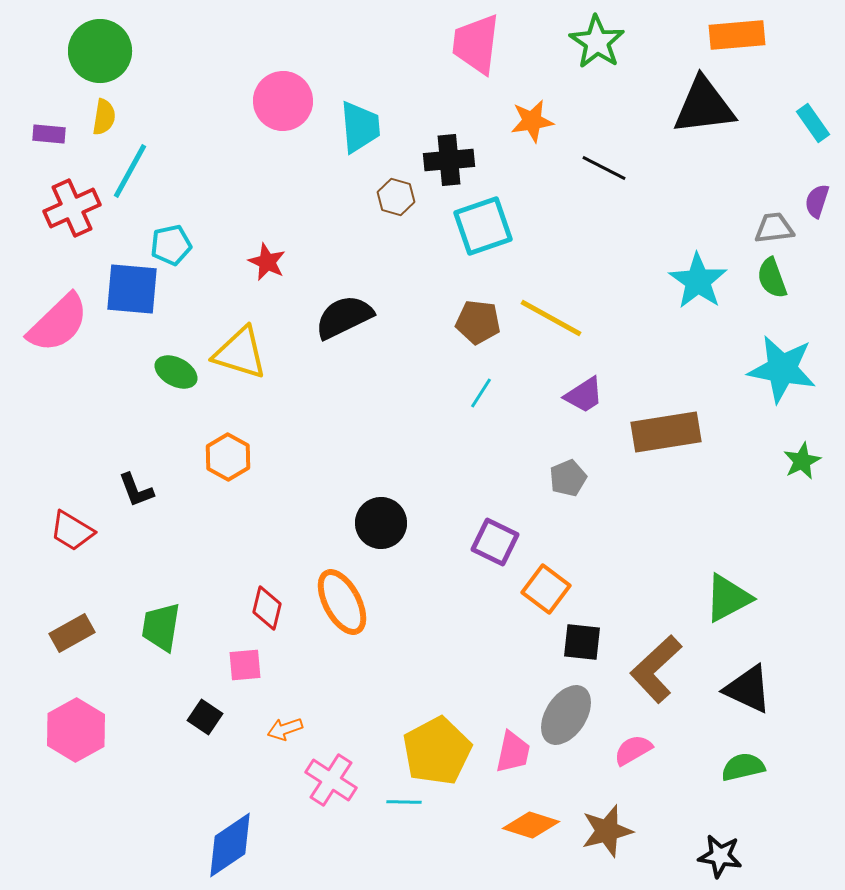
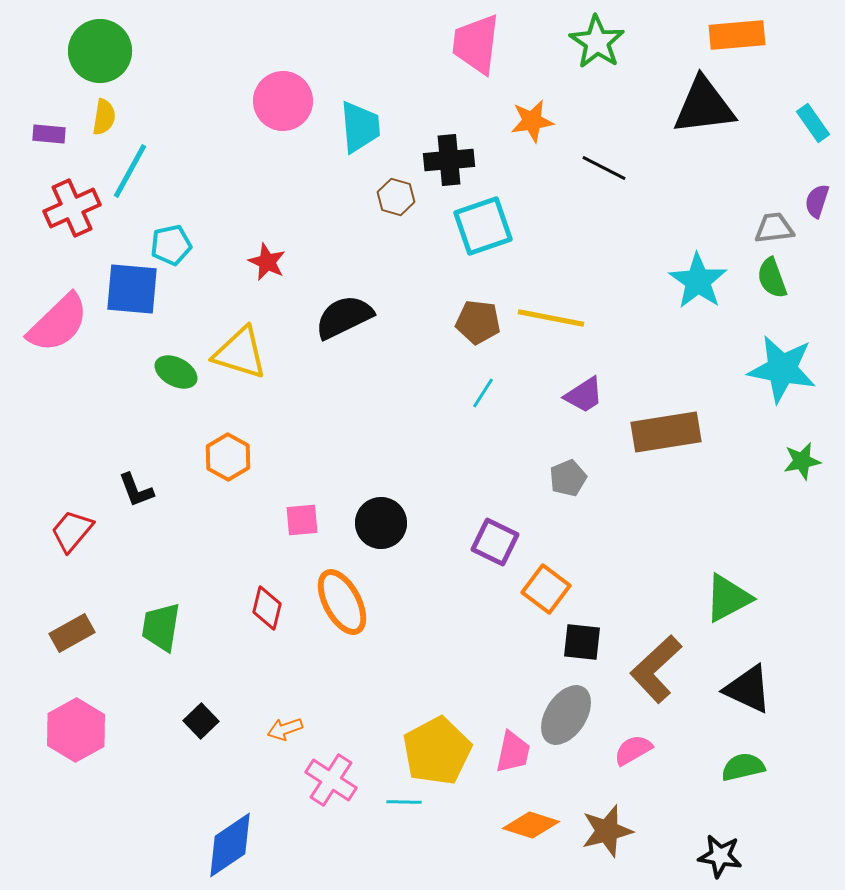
yellow line at (551, 318): rotated 18 degrees counterclockwise
cyan line at (481, 393): moved 2 px right
green star at (802, 461): rotated 15 degrees clockwise
red trapezoid at (72, 531): rotated 99 degrees clockwise
pink square at (245, 665): moved 57 px right, 145 px up
black square at (205, 717): moved 4 px left, 4 px down; rotated 12 degrees clockwise
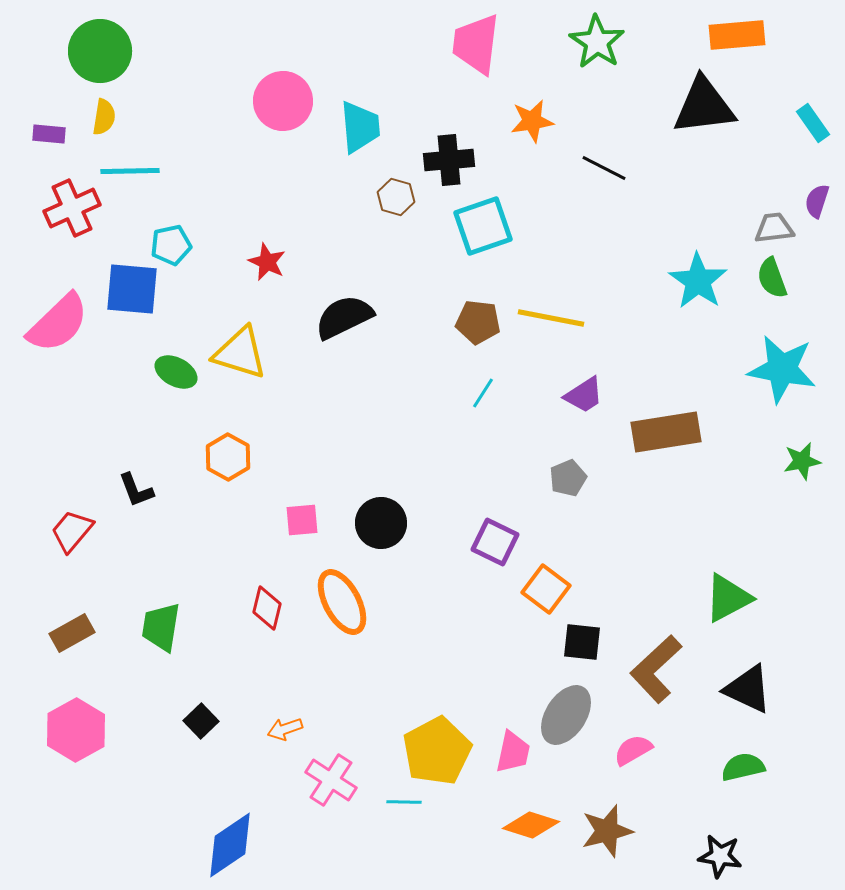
cyan line at (130, 171): rotated 60 degrees clockwise
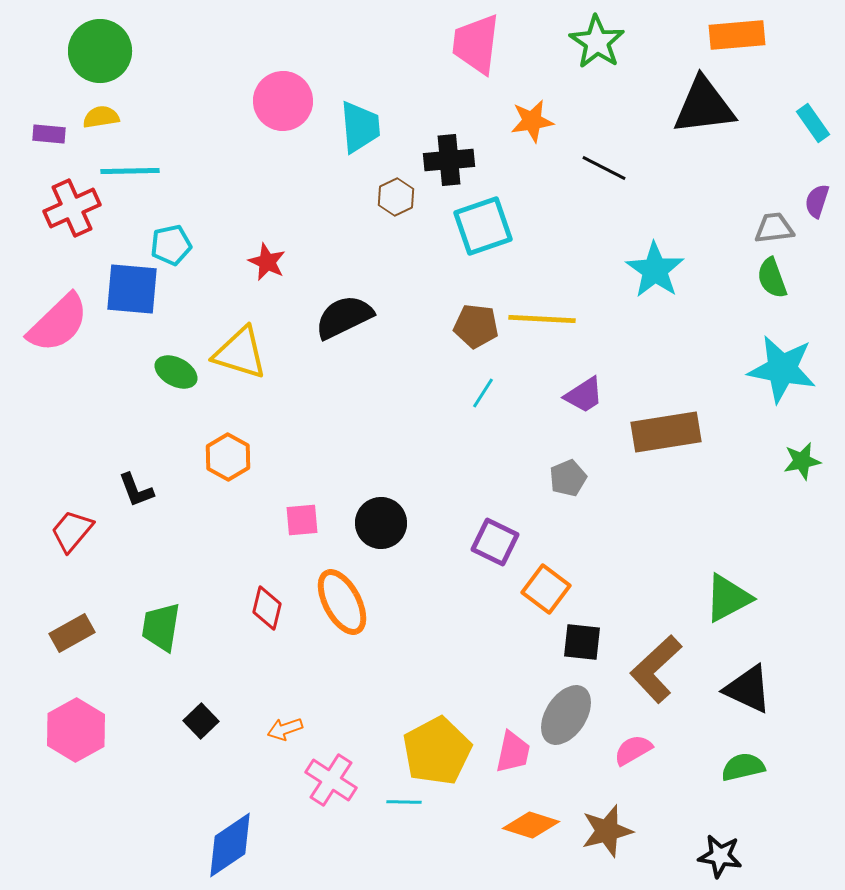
yellow semicircle at (104, 117): moved 3 px left; rotated 108 degrees counterclockwise
brown hexagon at (396, 197): rotated 18 degrees clockwise
cyan star at (698, 281): moved 43 px left, 11 px up
yellow line at (551, 318): moved 9 px left, 1 px down; rotated 8 degrees counterclockwise
brown pentagon at (478, 322): moved 2 px left, 4 px down
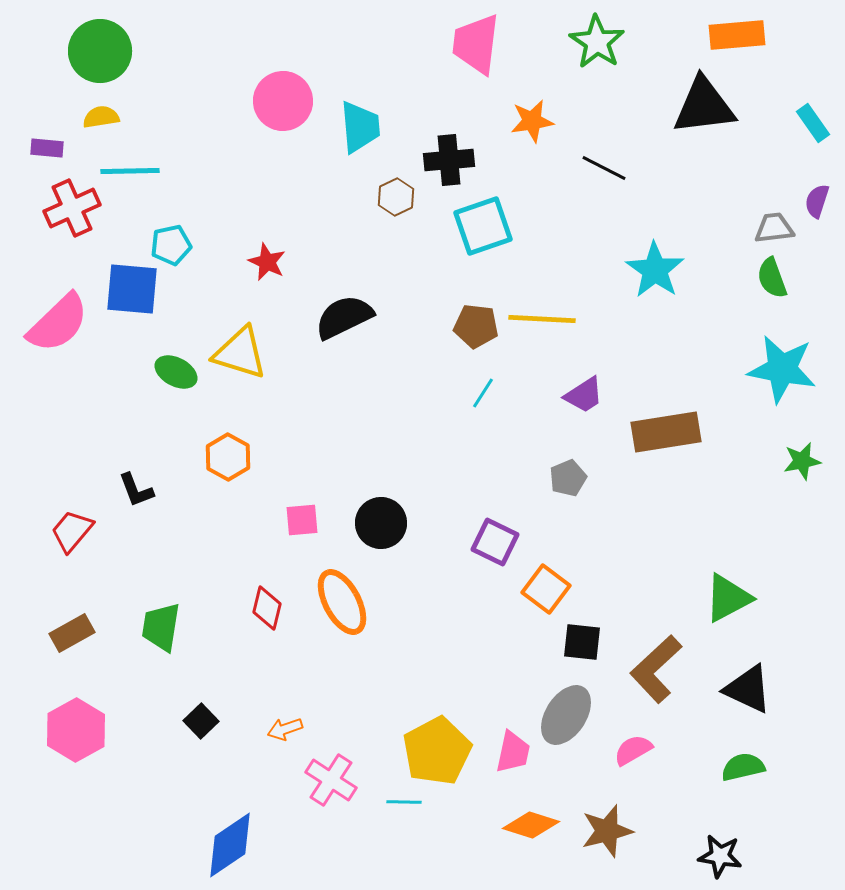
purple rectangle at (49, 134): moved 2 px left, 14 px down
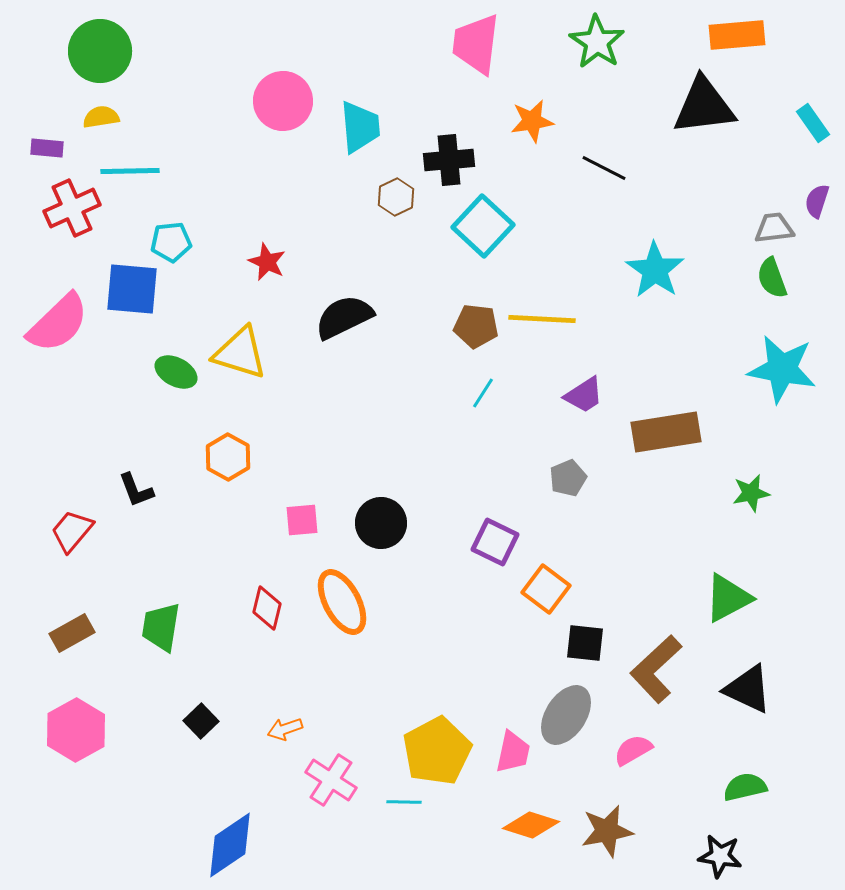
cyan square at (483, 226): rotated 28 degrees counterclockwise
cyan pentagon at (171, 245): moved 3 px up; rotated 6 degrees clockwise
green star at (802, 461): moved 51 px left, 32 px down
black square at (582, 642): moved 3 px right, 1 px down
green semicircle at (743, 767): moved 2 px right, 20 px down
brown star at (607, 831): rotated 4 degrees clockwise
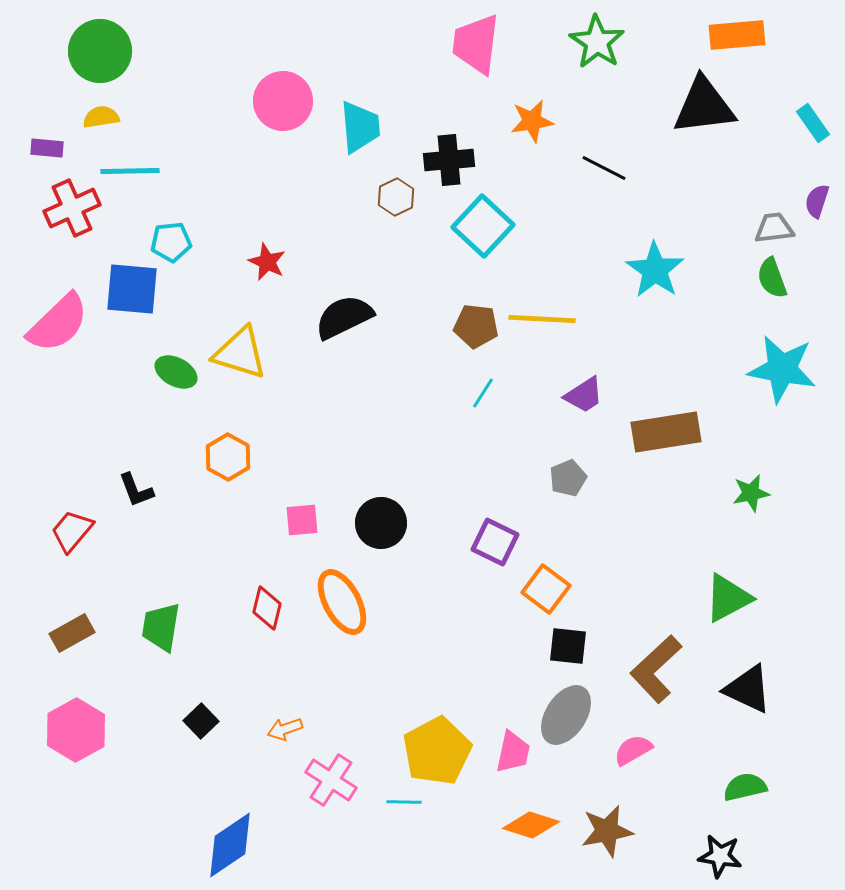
black square at (585, 643): moved 17 px left, 3 px down
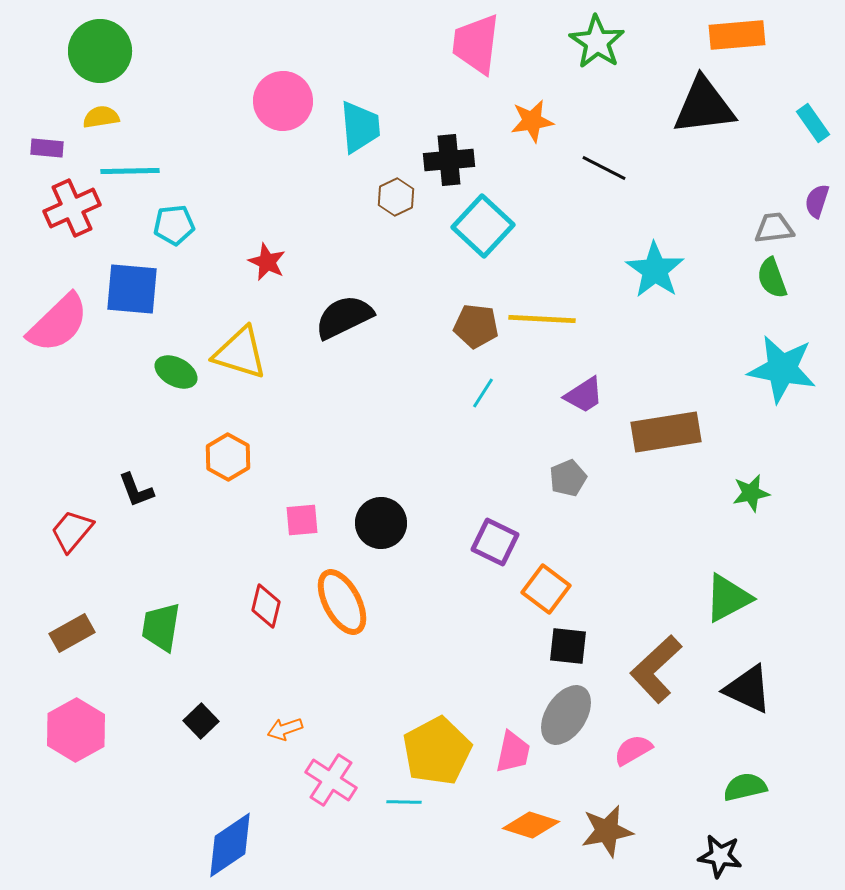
cyan pentagon at (171, 242): moved 3 px right, 17 px up
red diamond at (267, 608): moved 1 px left, 2 px up
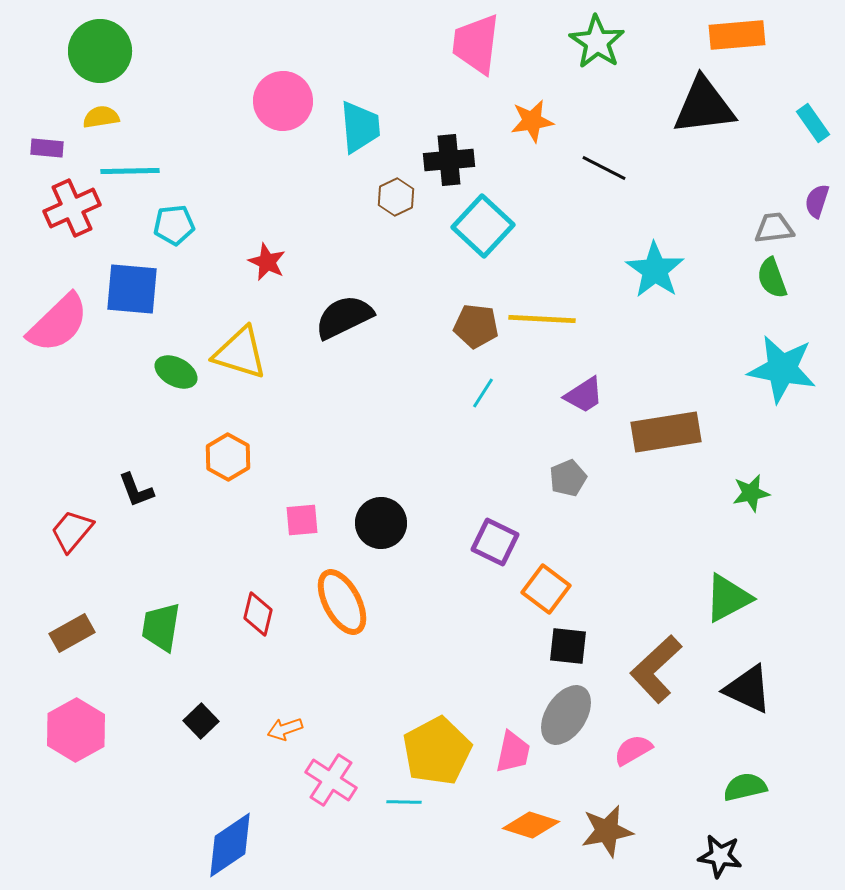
red diamond at (266, 606): moved 8 px left, 8 px down
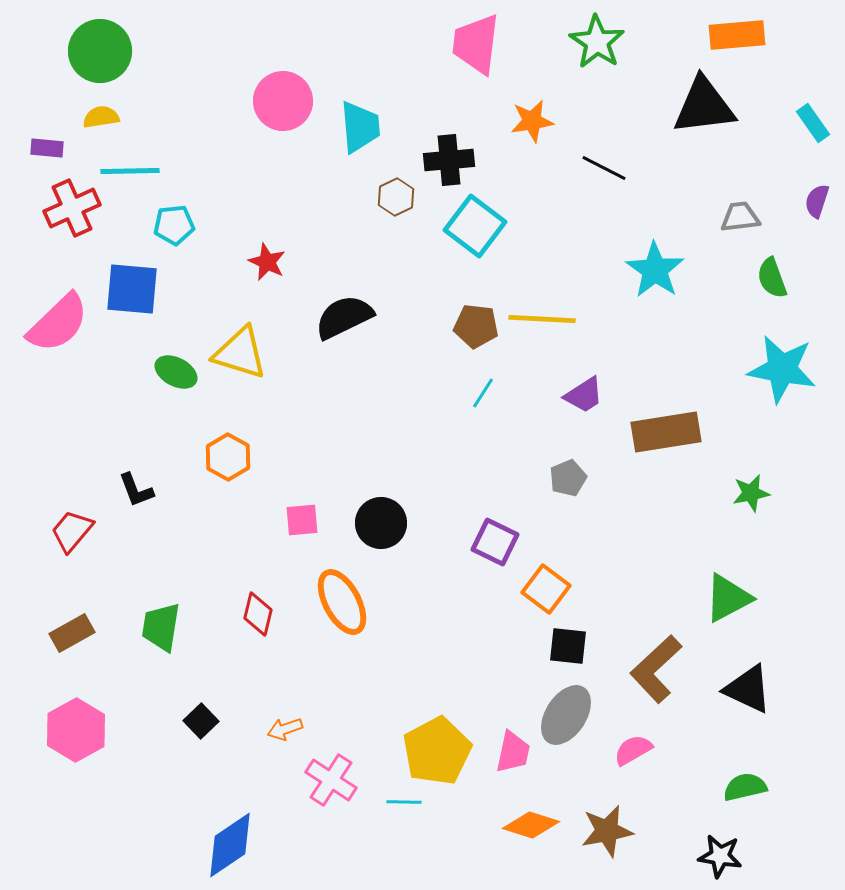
cyan square at (483, 226): moved 8 px left; rotated 6 degrees counterclockwise
gray trapezoid at (774, 228): moved 34 px left, 11 px up
